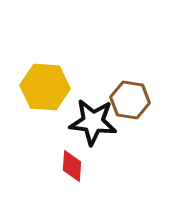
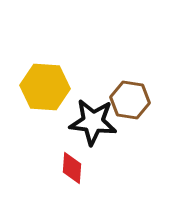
red diamond: moved 2 px down
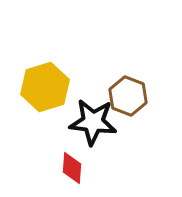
yellow hexagon: rotated 21 degrees counterclockwise
brown hexagon: moved 2 px left, 4 px up; rotated 12 degrees clockwise
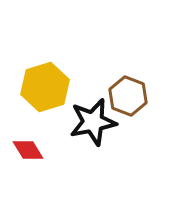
black star: rotated 18 degrees counterclockwise
red diamond: moved 44 px left, 18 px up; rotated 36 degrees counterclockwise
